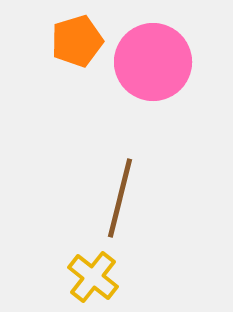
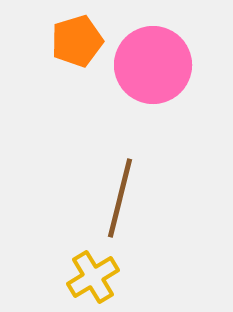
pink circle: moved 3 px down
yellow cross: rotated 21 degrees clockwise
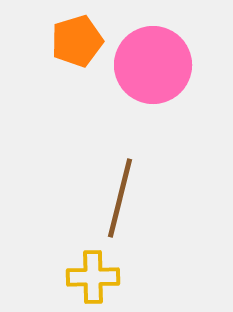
yellow cross: rotated 30 degrees clockwise
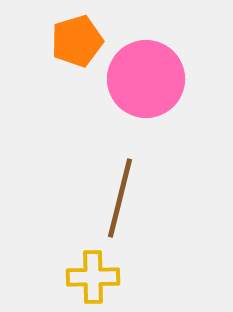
pink circle: moved 7 px left, 14 px down
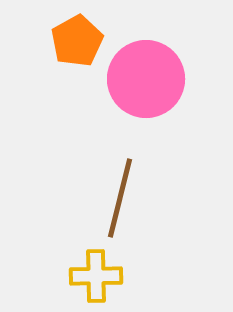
orange pentagon: rotated 12 degrees counterclockwise
yellow cross: moved 3 px right, 1 px up
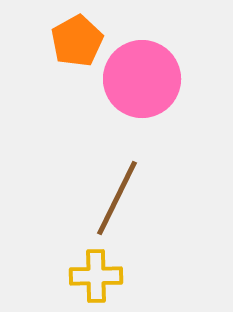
pink circle: moved 4 px left
brown line: moved 3 px left; rotated 12 degrees clockwise
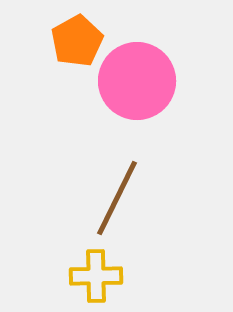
pink circle: moved 5 px left, 2 px down
